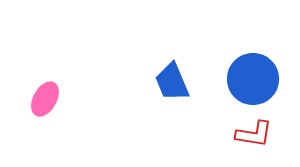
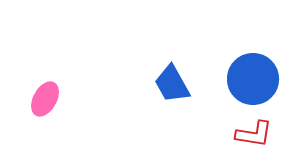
blue trapezoid: moved 2 px down; rotated 6 degrees counterclockwise
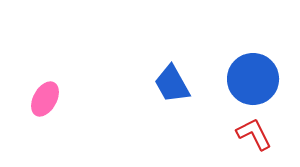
red L-shape: rotated 126 degrees counterclockwise
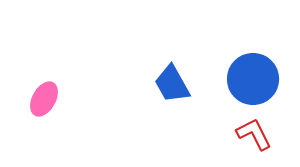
pink ellipse: moved 1 px left
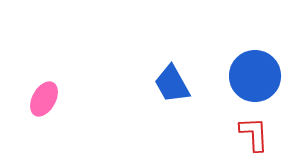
blue circle: moved 2 px right, 3 px up
red L-shape: rotated 24 degrees clockwise
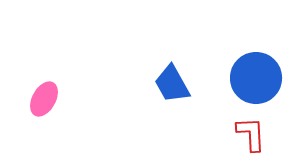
blue circle: moved 1 px right, 2 px down
red L-shape: moved 3 px left
